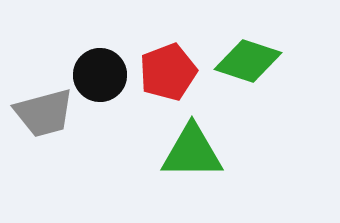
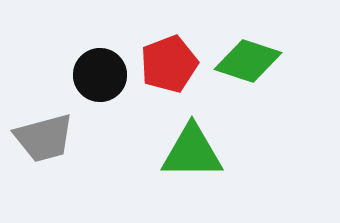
red pentagon: moved 1 px right, 8 px up
gray trapezoid: moved 25 px down
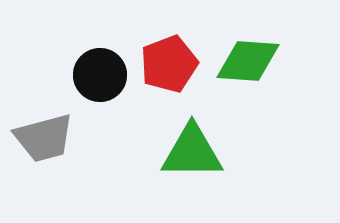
green diamond: rotated 14 degrees counterclockwise
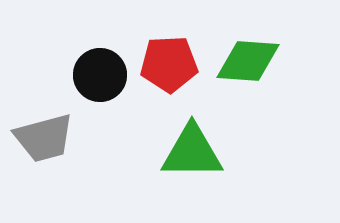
red pentagon: rotated 18 degrees clockwise
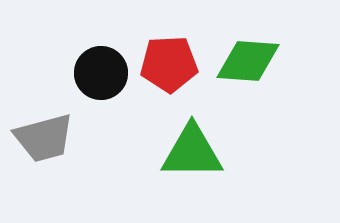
black circle: moved 1 px right, 2 px up
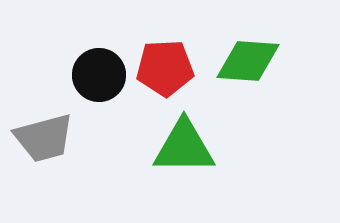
red pentagon: moved 4 px left, 4 px down
black circle: moved 2 px left, 2 px down
green triangle: moved 8 px left, 5 px up
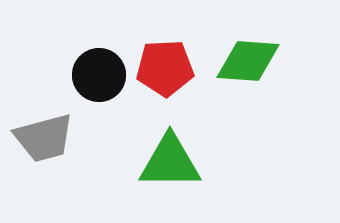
green triangle: moved 14 px left, 15 px down
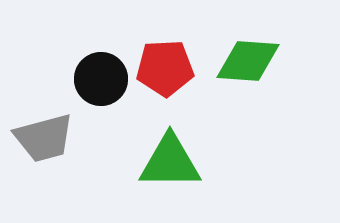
black circle: moved 2 px right, 4 px down
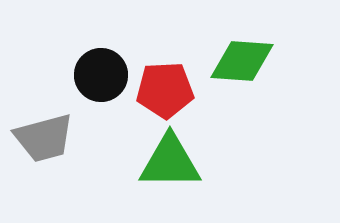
green diamond: moved 6 px left
red pentagon: moved 22 px down
black circle: moved 4 px up
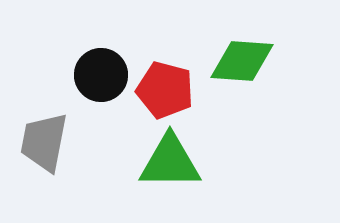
red pentagon: rotated 18 degrees clockwise
gray trapezoid: moved 4 px down; rotated 116 degrees clockwise
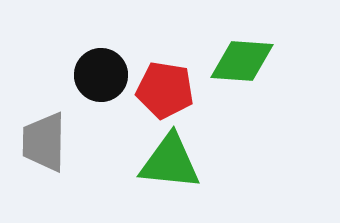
red pentagon: rotated 6 degrees counterclockwise
gray trapezoid: rotated 10 degrees counterclockwise
green triangle: rotated 6 degrees clockwise
